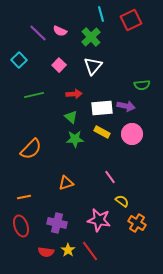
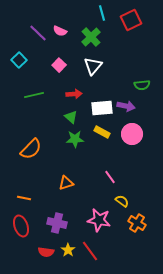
cyan line: moved 1 px right, 1 px up
orange line: moved 1 px down; rotated 24 degrees clockwise
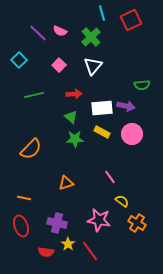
yellow star: moved 6 px up
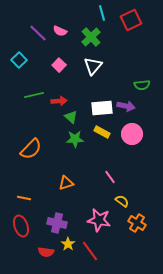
red arrow: moved 15 px left, 7 px down
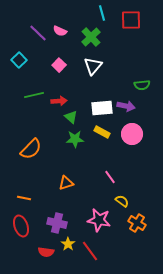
red square: rotated 25 degrees clockwise
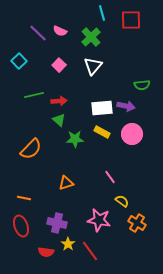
cyan square: moved 1 px down
green triangle: moved 12 px left, 3 px down
